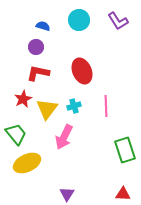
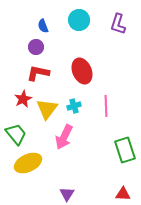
purple L-shape: moved 3 px down; rotated 50 degrees clockwise
blue semicircle: rotated 128 degrees counterclockwise
yellow ellipse: moved 1 px right
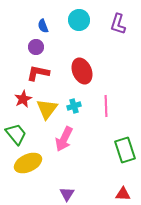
pink arrow: moved 2 px down
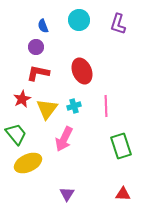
red star: moved 1 px left
green rectangle: moved 4 px left, 4 px up
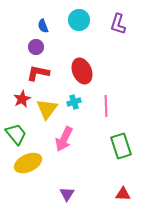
cyan cross: moved 4 px up
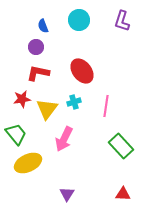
purple L-shape: moved 4 px right, 3 px up
red ellipse: rotated 15 degrees counterclockwise
red star: rotated 18 degrees clockwise
pink line: rotated 10 degrees clockwise
green rectangle: rotated 25 degrees counterclockwise
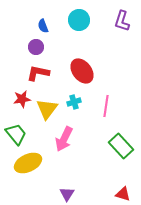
red triangle: rotated 14 degrees clockwise
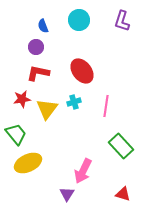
pink arrow: moved 19 px right, 32 px down
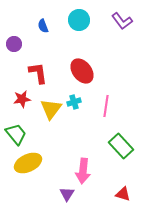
purple L-shape: rotated 55 degrees counterclockwise
purple circle: moved 22 px left, 3 px up
red L-shape: rotated 70 degrees clockwise
yellow triangle: moved 4 px right
pink arrow: rotated 20 degrees counterclockwise
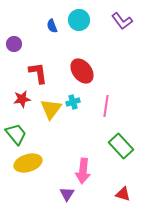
blue semicircle: moved 9 px right
cyan cross: moved 1 px left
yellow ellipse: rotated 8 degrees clockwise
